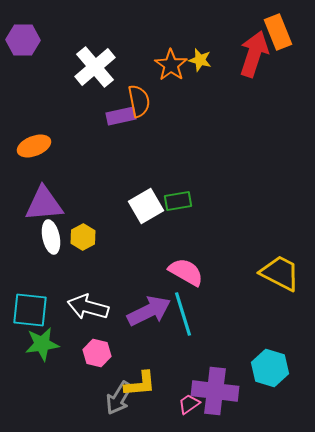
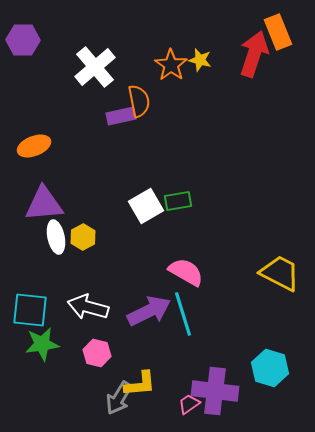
white ellipse: moved 5 px right
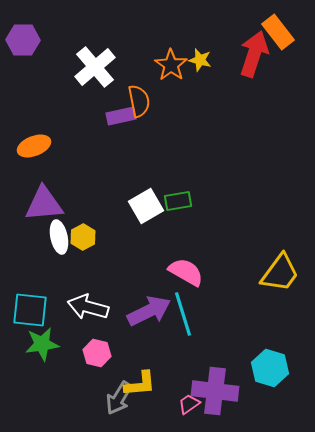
orange rectangle: rotated 16 degrees counterclockwise
white ellipse: moved 3 px right
yellow trapezoid: rotated 99 degrees clockwise
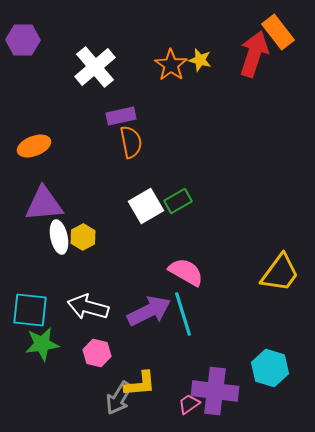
orange semicircle: moved 8 px left, 41 px down
green rectangle: rotated 20 degrees counterclockwise
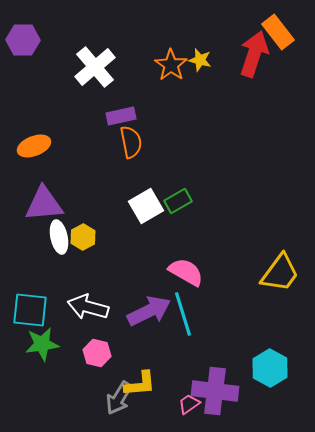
cyan hexagon: rotated 12 degrees clockwise
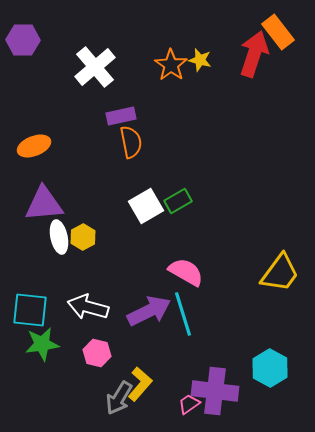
yellow L-shape: rotated 44 degrees counterclockwise
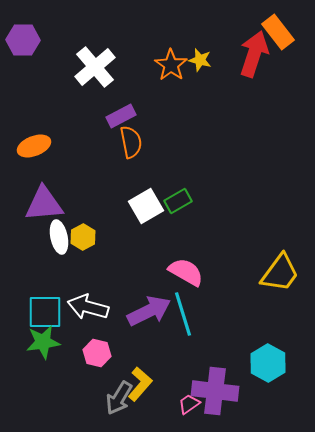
purple rectangle: rotated 16 degrees counterclockwise
cyan square: moved 15 px right, 2 px down; rotated 6 degrees counterclockwise
green star: moved 1 px right, 2 px up
cyan hexagon: moved 2 px left, 5 px up
